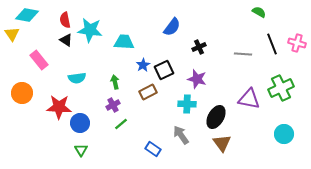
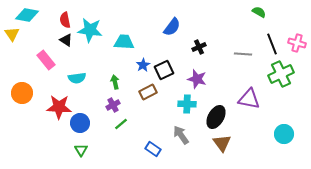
pink rectangle: moved 7 px right
green cross: moved 14 px up
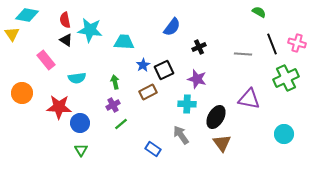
green cross: moved 5 px right, 4 px down
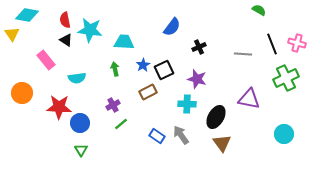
green semicircle: moved 2 px up
green arrow: moved 13 px up
blue rectangle: moved 4 px right, 13 px up
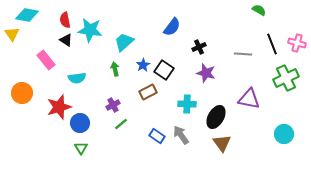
cyan trapezoid: rotated 45 degrees counterclockwise
black square: rotated 30 degrees counterclockwise
purple star: moved 9 px right, 6 px up
red star: rotated 20 degrees counterclockwise
green triangle: moved 2 px up
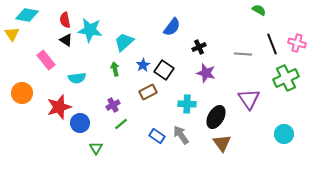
purple triangle: rotated 45 degrees clockwise
green triangle: moved 15 px right
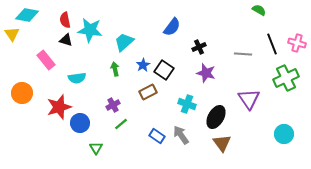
black triangle: rotated 16 degrees counterclockwise
cyan cross: rotated 18 degrees clockwise
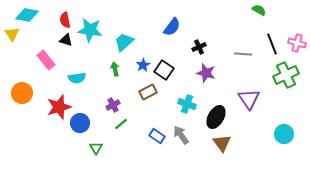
green cross: moved 3 px up
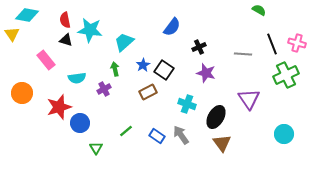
purple cross: moved 9 px left, 16 px up
green line: moved 5 px right, 7 px down
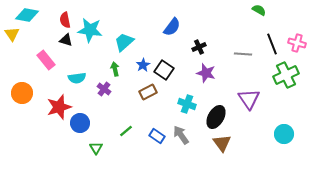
purple cross: rotated 24 degrees counterclockwise
